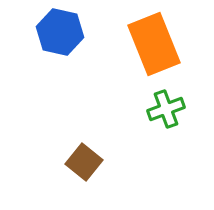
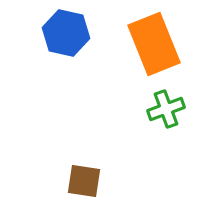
blue hexagon: moved 6 px right, 1 px down
brown square: moved 19 px down; rotated 30 degrees counterclockwise
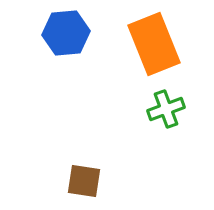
blue hexagon: rotated 18 degrees counterclockwise
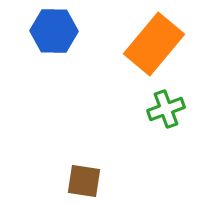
blue hexagon: moved 12 px left, 2 px up; rotated 6 degrees clockwise
orange rectangle: rotated 62 degrees clockwise
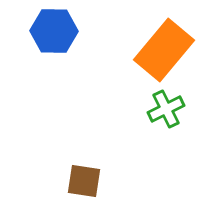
orange rectangle: moved 10 px right, 6 px down
green cross: rotated 6 degrees counterclockwise
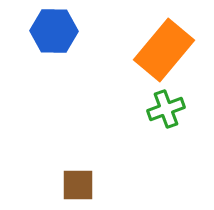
green cross: rotated 6 degrees clockwise
brown square: moved 6 px left, 4 px down; rotated 9 degrees counterclockwise
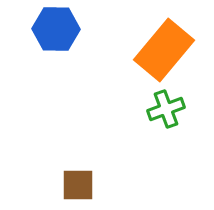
blue hexagon: moved 2 px right, 2 px up
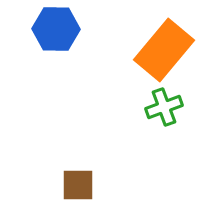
green cross: moved 2 px left, 2 px up
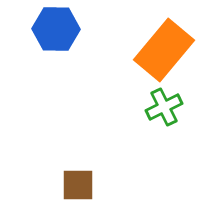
green cross: rotated 6 degrees counterclockwise
